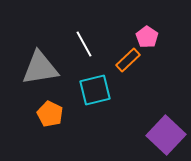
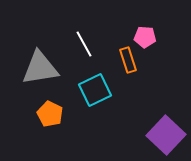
pink pentagon: moved 2 px left; rotated 30 degrees counterclockwise
orange rectangle: rotated 65 degrees counterclockwise
cyan square: rotated 12 degrees counterclockwise
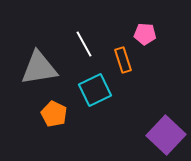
pink pentagon: moved 3 px up
orange rectangle: moved 5 px left
gray triangle: moved 1 px left
orange pentagon: moved 4 px right
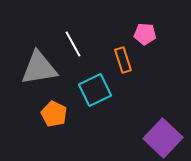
white line: moved 11 px left
purple square: moved 3 px left, 3 px down
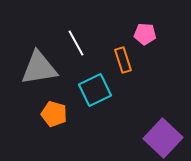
white line: moved 3 px right, 1 px up
orange pentagon: rotated 10 degrees counterclockwise
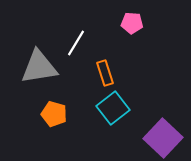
pink pentagon: moved 13 px left, 11 px up
white line: rotated 60 degrees clockwise
orange rectangle: moved 18 px left, 13 px down
gray triangle: moved 1 px up
cyan square: moved 18 px right, 18 px down; rotated 12 degrees counterclockwise
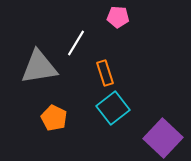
pink pentagon: moved 14 px left, 6 px up
orange pentagon: moved 4 px down; rotated 10 degrees clockwise
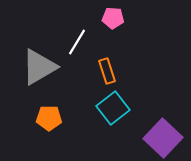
pink pentagon: moved 5 px left, 1 px down
white line: moved 1 px right, 1 px up
gray triangle: rotated 21 degrees counterclockwise
orange rectangle: moved 2 px right, 2 px up
orange pentagon: moved 5 px left; rotated 25 degrees counterclockwise
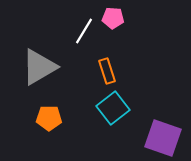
white line: moved 7 px right, 11 px up
purple square: rotated 24 degrees counterclockwise
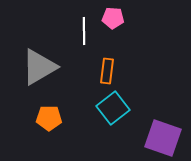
white line: rotated 32 degrees counterclockwise
orange rectangle: rotated 25 degrees clockwise
